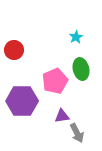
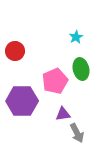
red circle: moved 1 px right, 1 px down
purple triangle: moved 1 px right, 2 px up
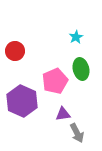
purple hexagon: rotated 24 degrees clockwise
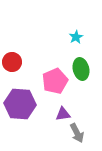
red circle: moved 3 px left, 11 px down
purple hexagon: moved 2 px left, 3 px down; rotated 20 degrees counterclockwise
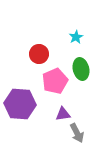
red circle: moved 27 px right, 8 px up
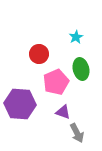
pink pentagon: moved 1 px right, 1 px down
purple triangle: moved 2 px up; rotated 28 degrees clockwise
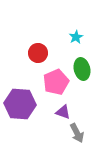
red circle: moved 1 px left, 1 px up
green ellipse: moved 1 px right
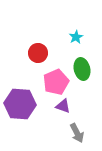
purple triangle: moved 6 px up
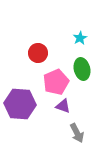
cyan star: moved 4 px right, 1 px down
